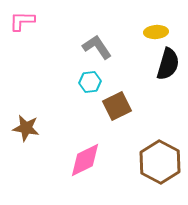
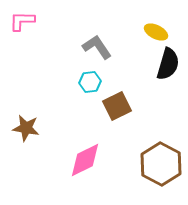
yellow ellipse: rotated 30 degrees clockwise
brown hexagon: moved 1 px right, 2 px down
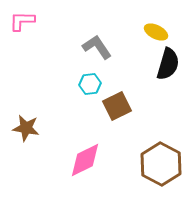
cyan hexagon: moved 2 px down
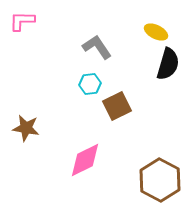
brown hexagon: moved 1 px left, 16 px down
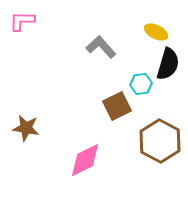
gray L-shape: moved 4 px right; rotated 8 degrees counterclockwise
cyan hexagon: moved 51 px right
brown hexagon: moved 39 px up
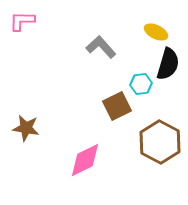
brown hexagon: moved 1 px down
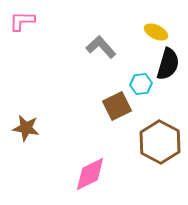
pink diamond: moved 5 px right, 14 px down
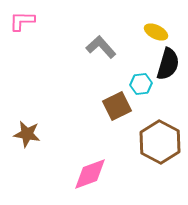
brown star: moved 1 px right, 6 px down
pink diamond: rotated 6 degrees clockwise
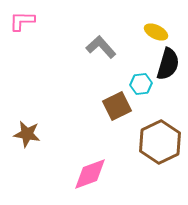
brown hexagon: rotated 6 degrees clockwise
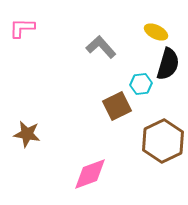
pink L-shape: moved 7 px down
brown hexagon: moved 3 px right, 1 px up
